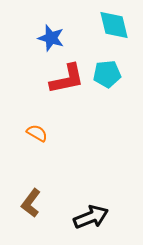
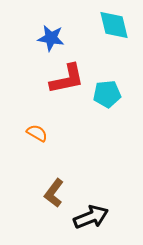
blue star: rotated 8 degrees counterclockwise
cyan pentagon: moved 20 px down
brown L-shape: moved 23 px right, 10 px up
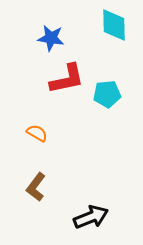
cyan diamond: rotated 12 degrees clockwise
brown L-shape: moved 18 px left, 6 px up
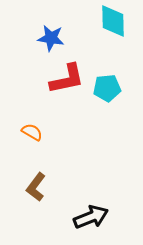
cyan diamond: moved 1 px left, 4 px up
cyan pentagon: moved 6 px up
orange semicircle: moved 5 px left, 1 px up
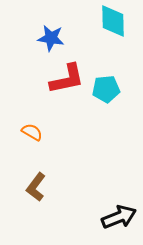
cyan pentagon: moved 1 px left, 1 px down
black arrow: moved 28 px right
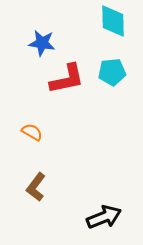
blue star: moved 9 px left, 5 px down
cyan pentagon: moved 6 px right, 17 px up
black arrow: moved 15 px left
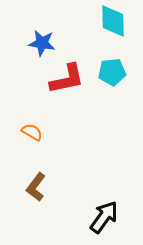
black arrow: rotated 32 degrees counterclockwise
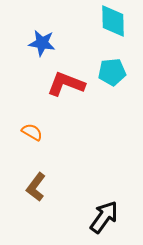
red L-shape: moved 1 px left, 5 px down; rotated 147 degrees counterclockwise
